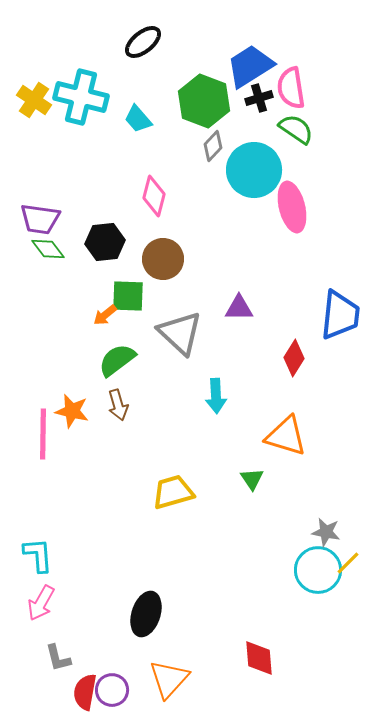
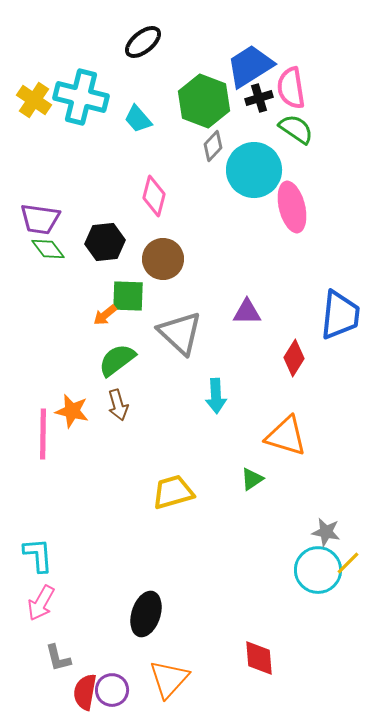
purple triangle at (239, 308): moved 8 px right, 4 px down
green triangle at (252, 479): rotated 30 degrees clockwise
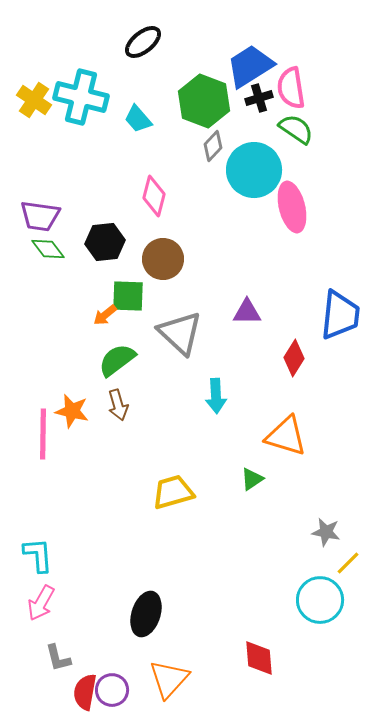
purple trapezoid at (40, 219): moved 3 px up
cyan circle at (318, 570): moved 2 px right, 30 px down
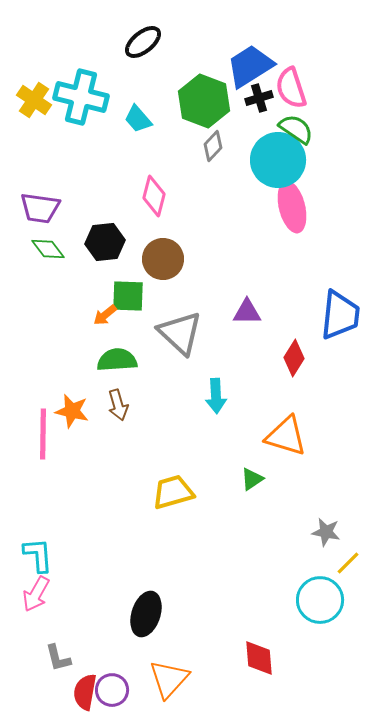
pink semicircle at (291, 88): rotated 9 degrees counterclockwise
cyan circle at (254, 170): moved 24 px right, 10 px up
purple trapezoid at (40, 216): moved 8 px up
green semicircle at (117, 360): rotated 33 degrees clockwise
pink arrow at (41, 603): moved 5 px left, 9 px up
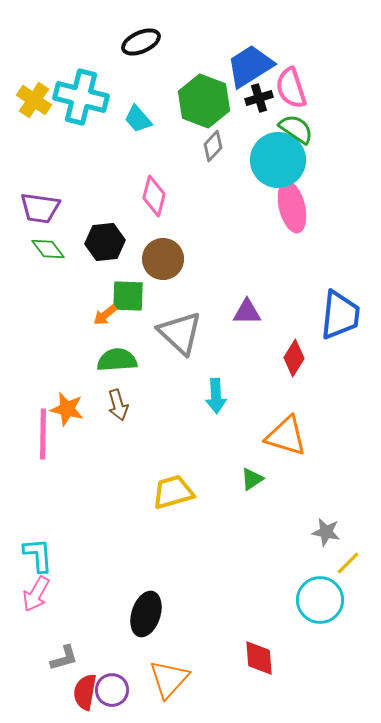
black ellipse at (143, 42): moved 2 px left; rotated 15 degrees clockwise
orange star at (72, 411): moved 5 px left, 2 px up
gray L-shape at (58, 658): moved 6 px right; rotated 92 degrees counterclockwise
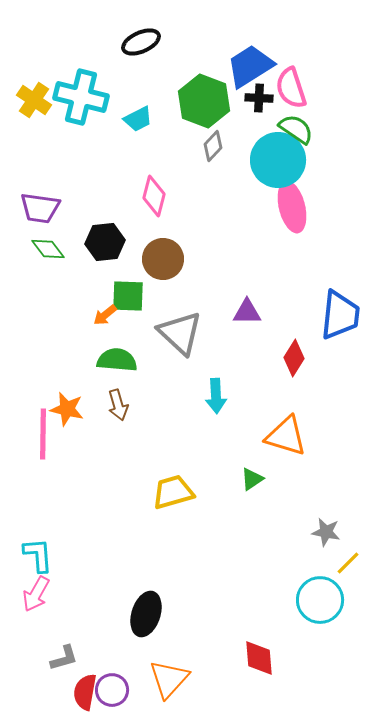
black cross at (259, 98): rotated 20 degrees clockwise
cyan trapezoid at (138, 119): rotated 76 degrees counterclockwise
green semicircle at (117, 360): rotated 9 degrees clockwise
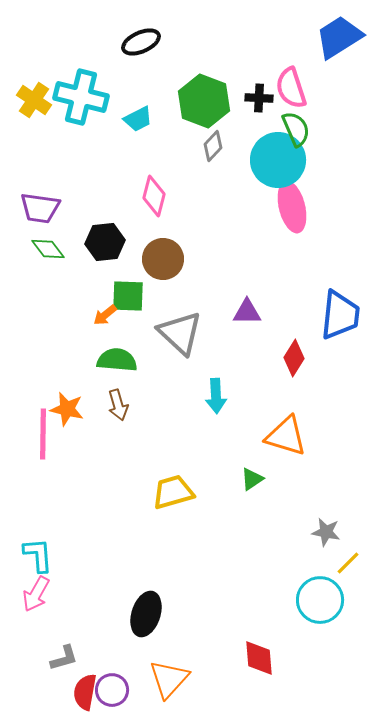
blue trapezoid at (250, 66): moved 89 px right, 29 px up
green semicircle at (296, 129): rotated 33 degrees clockwise
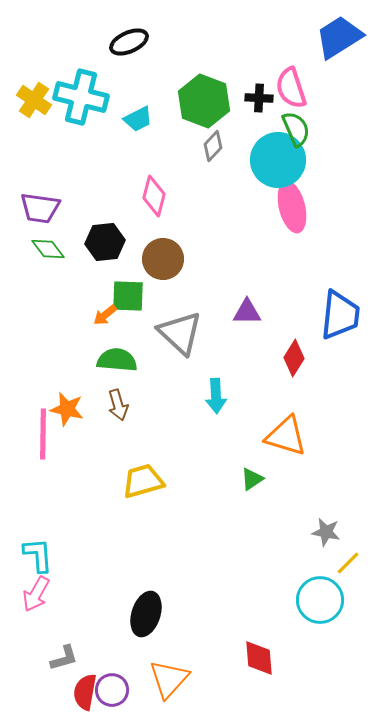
black ellipse at (141, 42): moved 12 px left
yellow trapezoid at (173, 492): moved 30 px left, 11 px up
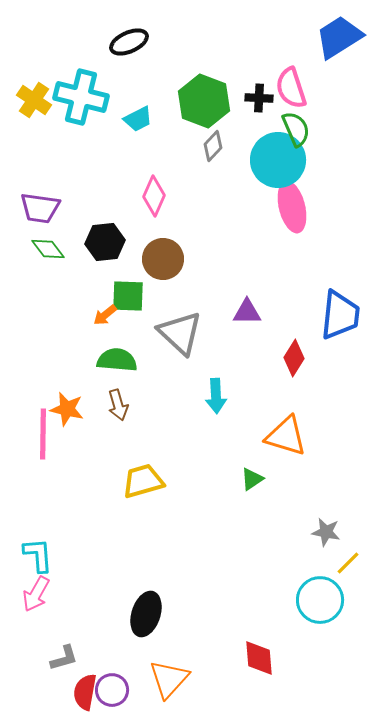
pink diamond at (154, 196): rotated 9 degrees clockwise
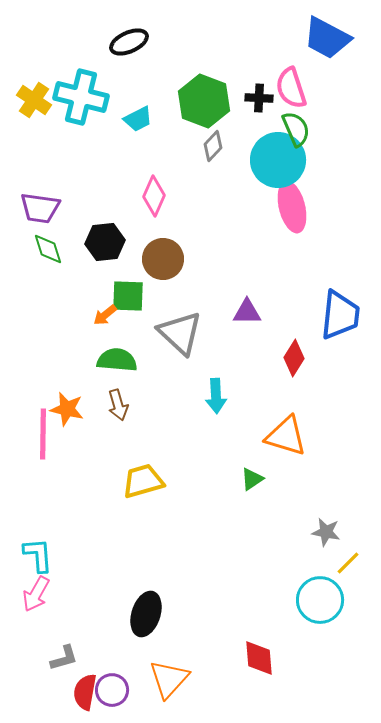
blue trapezoid at (339, 37): moved 12 px left, 1 px down; rotated 120 degrees counterclockwise
green diamond at (48, 249): rotated 20 degrees clockwise
